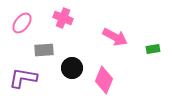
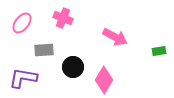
green rectangle: moved 6 px right, 2 px down
black circle: moved 1 px right, 1 px up
pink diamond: rotated 8 degrees clockwise
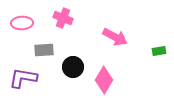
pink ellipse: rotated 50 degrees clockwise
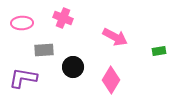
pink diamond: moved 7 px right
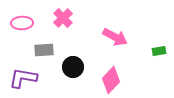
pink cross: rotated 24 degrees clockwise
pink diamond: rotated 12 degrees clockwise
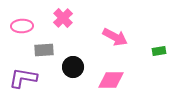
pink ellipse: moved 3 px down
pink diamond: rotated 48 degrees clockwise
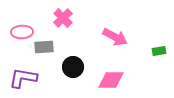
pink ellipse: moved 6 px down
gray rectangle: moved 3 px up
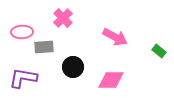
green rectangle: rotated 48 degrees clockwise
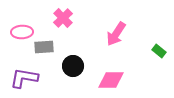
pink arrow: moved 1 px right, 3 px up; rotated 95 degrees clockwise
black circle: moved 1 px up
purple L-shape: moved 1 px right
